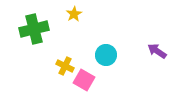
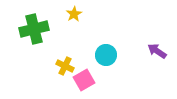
pink square: rotated 30 degrees clockwise
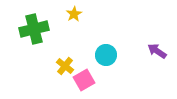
yellow cross: rotated 12 degrees clockwise
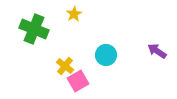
green cross: rotated 36 degrees clockwise
pink square: moved 6 px left, 1 px down
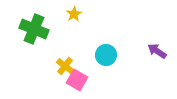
pink square: moved 1 px left, 1 px up; rotated 30 degrees counterclockwise
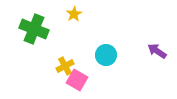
yellow cross: rotated 24 degrees clockwise
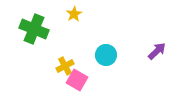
purple arrow: rotated 102 degrees clockwise
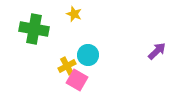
yellow star: rotated 21 degrees counterclockwise
green cross: rotated 12 degrees counterclockwise
cyan circle: moved 18 px left
yellow cross: moved 2 px right
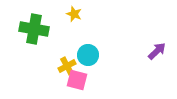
pink square: rotated 15 degrees counterclockwise
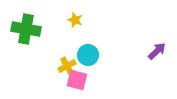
yellow star: moved 1 px right, 6 px down
green cross: moved 8 px left
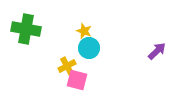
yellow star: moved 9 px right, 11 px down
cyan circle: moved 1 px right, 7 px up
